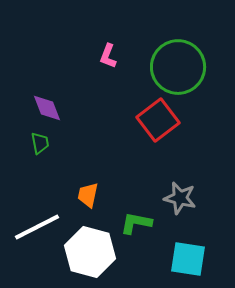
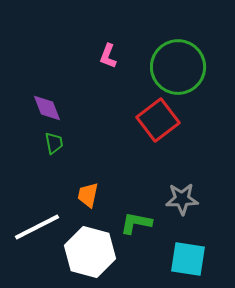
green trapezoid: moved 14 px right
gray star: moved 2 px right, 1 px down; rotated 16 degrees counterclockwise
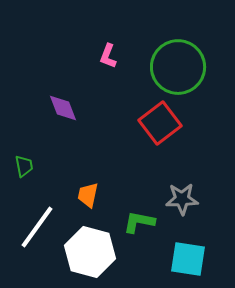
purple diamond: moved 16 px right
red square: moved 2 px right, 3 px down
green trapezoid: moved 30 px left, 23 px down
green L-shape: moved 3 px right, 1 px up
white line: rotated 27 degrees counterclockwise
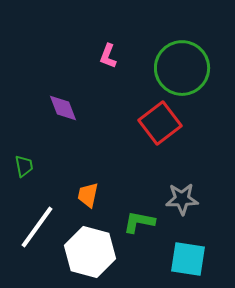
green circle: moved 4 px right, 1 px down
